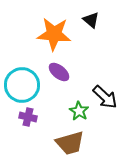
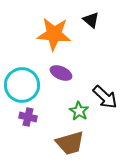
purple ellipse: moved 2 px right, 1 px down; rotated 15 degrees counterclockwise
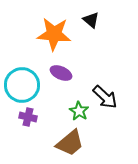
brown trapezoid: rotated 24 degrees counterclockwise
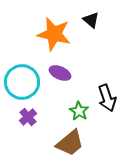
orange star: rotated 8 degrees clockwise
purple ellipse: moved 1 px left
cyan circle: moved 3 px up
black arrow: moved 2 px right, 1 px down; rotated 28 degrees clockwise
purple cross: rotated 36 degrees clockwise
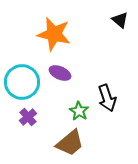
black triangle: moved 29 px right
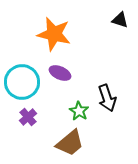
black triangle: rotated 24 degrees counterclockwise
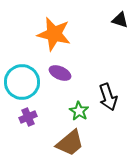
black arrow: moved 1 px right, 1 px up
purple cross: rotated 18 degrees clockwise
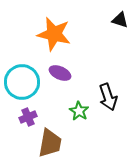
brown trapezoid: moved 20 px left; rotated 40 degrees counterclockwise
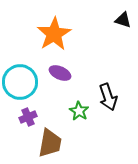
black triangle: moved 3 px right
orange star: rotated 28 degrees clockwise
cyan circle: moved 2 px left
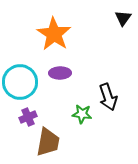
black triangle: moved 2 px up; rotated 48 degrees clockwise
orange star: rotated 8 degrees counterclockwise
purple ellipse: rotated 25 degrees counterclockwise
green star: moved 3 px right, 3 px down; rotated 24 degrees counterclockwise
brown trapezoid: moved 2 px left, 1 px up
